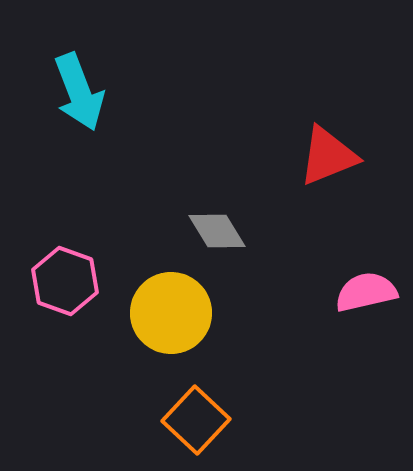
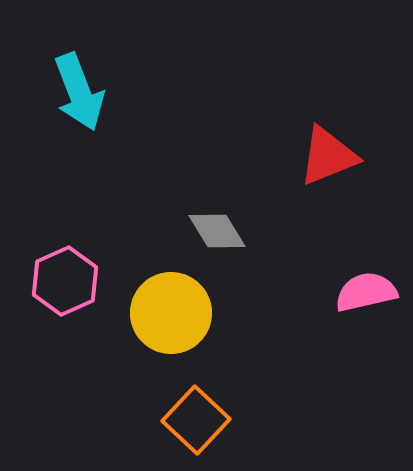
pink hexagon: rotated 16 degrees clockwise
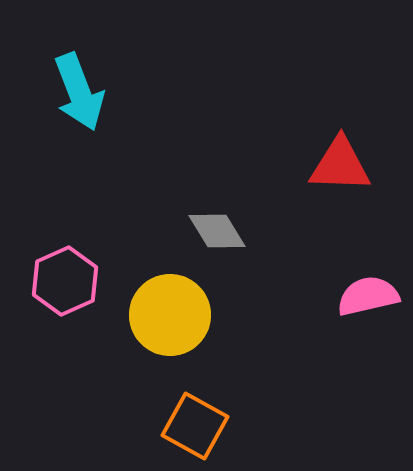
red triangle: moved 12 px right, 9 px down; rotated 24 degrees clockwise
pink semicircle: moved 2 px right, 4 px down
yellow circle: moved 1 px left, 2 px down
orange square: moved 1 px left, 6 px down; rotated 14 degrees counterclockwise
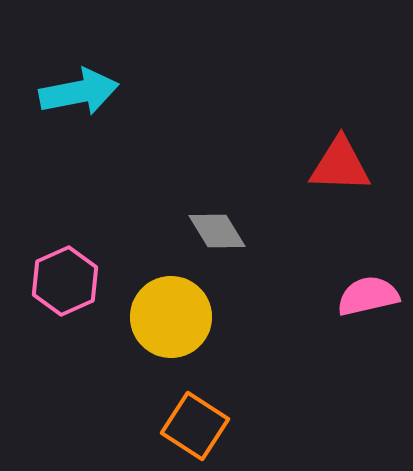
cyan arrow: rotated 80 degrees counterclockwise
yellow circle: moved 1 px right, 2 px down
orange square: rotated 4 degrees clockwise
